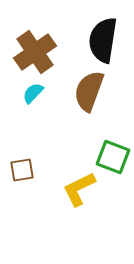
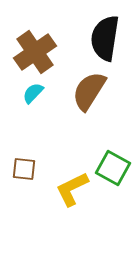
black semicircle: moved 2 px right, 2 px up
brown semicircle: rotated 12 degrees clockwise
green square: moved 11 px down; rotated 8 degrees clockwise
brown square: moved 2 px right, 1 px up; rotated 15 degrees clockwise
yellow L-shape: moved 7 px left
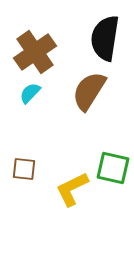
cyan semicircle: moved 3 px left
green square: rotated 16 degrees counterclockwise
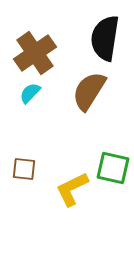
brown cross: moved 1 px down
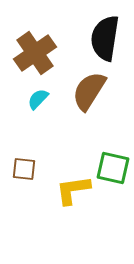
cyan semicircle: moved 8 px right, 6 px down
yellow L-shape: moved 1 px right, 1 px down; rotated 18 degrees clockwise
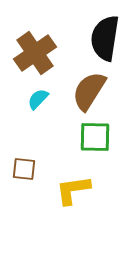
green square: moved 18 px left, 31 px up; rotated 12 degrees counterclockwise
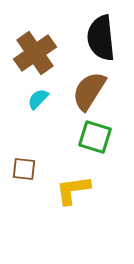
black semicircle: moved 4 px left; rotated 15 degrees counterclockwise
green square: rotated 16 degrees clockwise
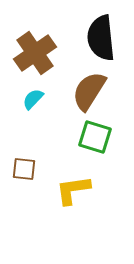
cyan semicircle: moved 5 px left
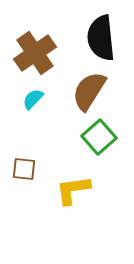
green square: moved 4 px right; rotated 32 degrees clockwise
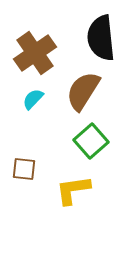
brown semicircle: moved 6 px left
green square: moved 8 px left, 4 px down
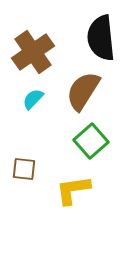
brown cross: moved 2 px left, 1 px up
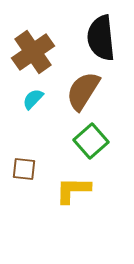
yellow L-shape: rotated 9 degrees clockwise
